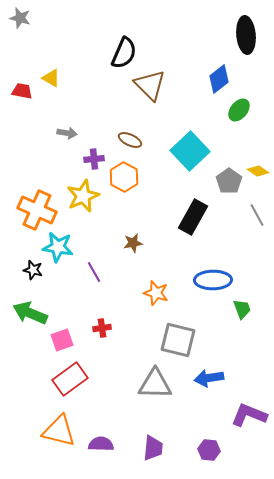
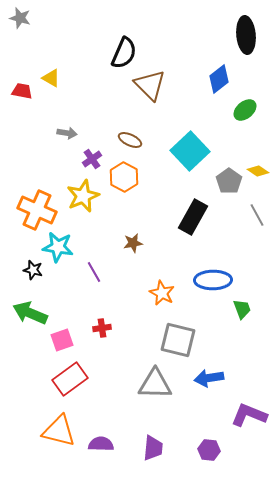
green ellipse: moved 6 px right; rotated 10 degrees clockwise
purple cross: moved 2 px left; rotated 30 degrees counterclockwise
orange star: moved 6 px right; rotated 10 degrees clockwise
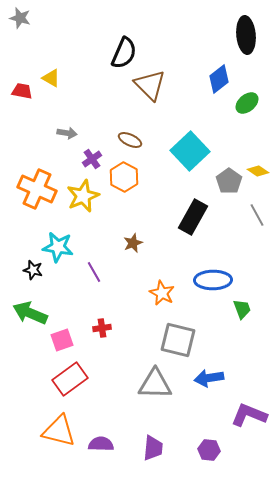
green ellipse: moved 2 px right, 7 px up
orange cross: moved 21 px up
brown star: rotated 12 degrees counterclockwise
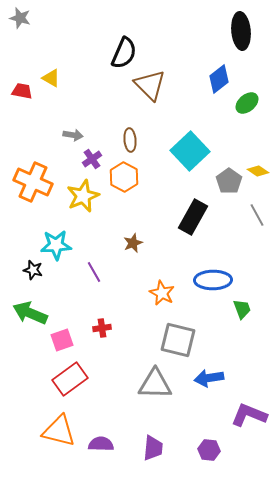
black ellipse: moved 5 px left, 4 px up
gray arrow: moved 6 px right, 2 px down
brown ellipse: rotated 60 degrees clockwise
orange cross: moved 4 px left, 7 px up
cyan star: moved 2 px left, 2 px up; rotated 12 degrees counterclockwise
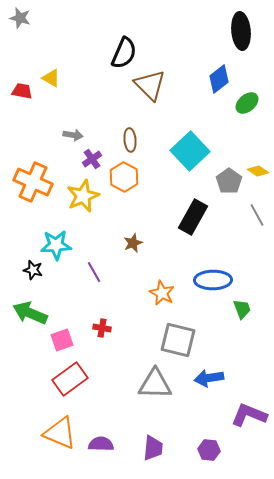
red cross: rotated 18 degrees clockwise
orange triangle: moved 1 px right, 2 px down; rotated 9 degrees clockwise
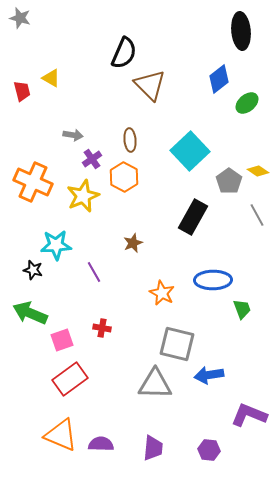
red trapezoid: rotated 65 degrees clockwise
gray square: moved 1 px left, 4 px down
blue arrow: moved 3 px up
orange triangle: moved 1 px right, 2 px down
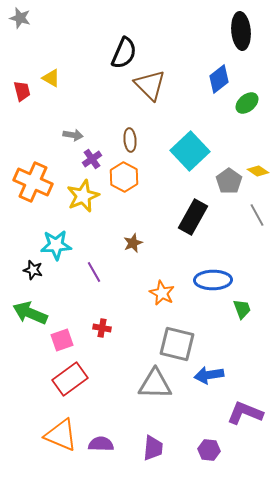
purple L-shape: moved 4 px left, 2 px up
